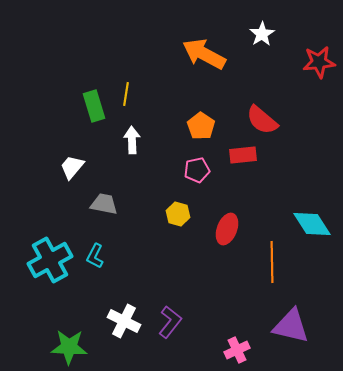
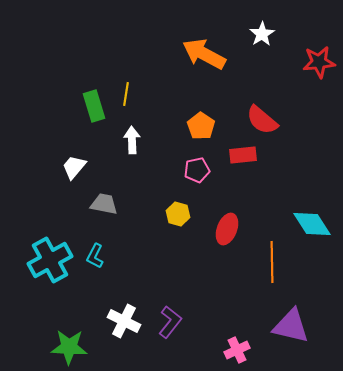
white trapezoid: moved 2 px right
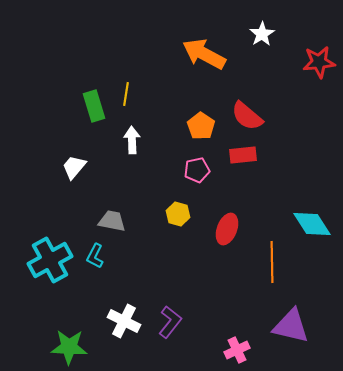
red semicircle: moved 15 px left, 4 px up
gray trapezoid: moved 8 px right, 17 px down
